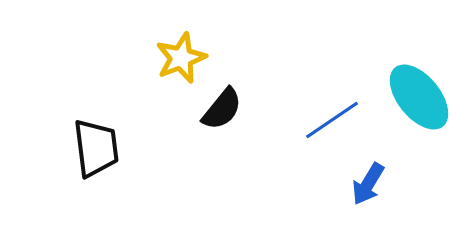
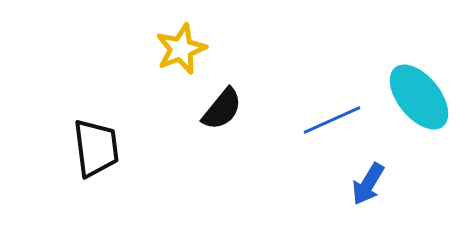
yellow star: moved 9 px up
blue line: rotated 10 degrees clockwise
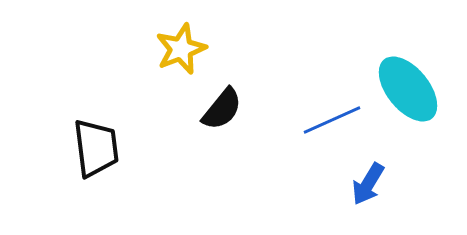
cyan ellipse: moved 11 px left, 8 px up
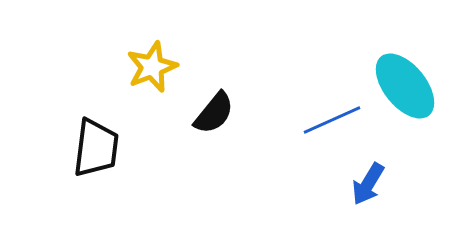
yellow star: moved 29 px left, 18 px down
cyan ellipse: moved 3 px left, 3 px up
black semicircle: moved 8 px left, 4 px down
black trapezoid: rotated 14 degrees clockwise
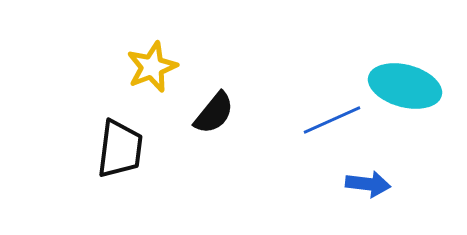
cyan ellipse: rotated 36 degrees counterclockwise
black trapezoid: moved 24 px right, 1 px down
blue arrow: rotated 114 degrees counterclockwise
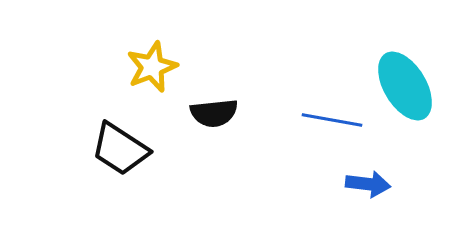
cyan ellipse: rotated 44 degrees clockwise
black semicircle: rotated 45 degrees clockwise
blue line: rotated 34 degrees clockwise
black trapezoid: rotated 116 degrees clockwise
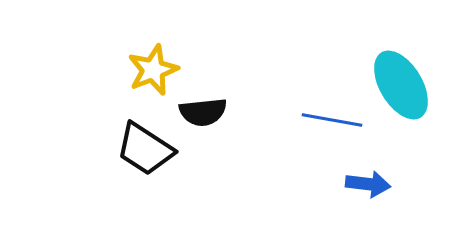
yellow star: moved 1 px right, 3 px down
cyan ellipse: moved 4 px left, 1 px up
black semicircle: moved 11 px left, 1 px up
black trapezoid: moved 25 px right
